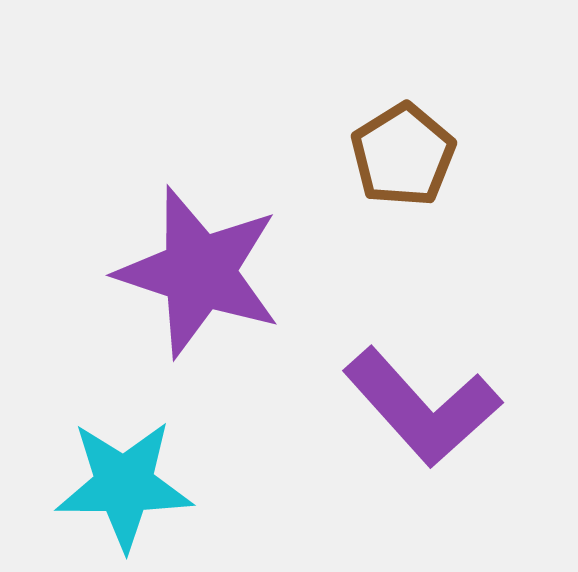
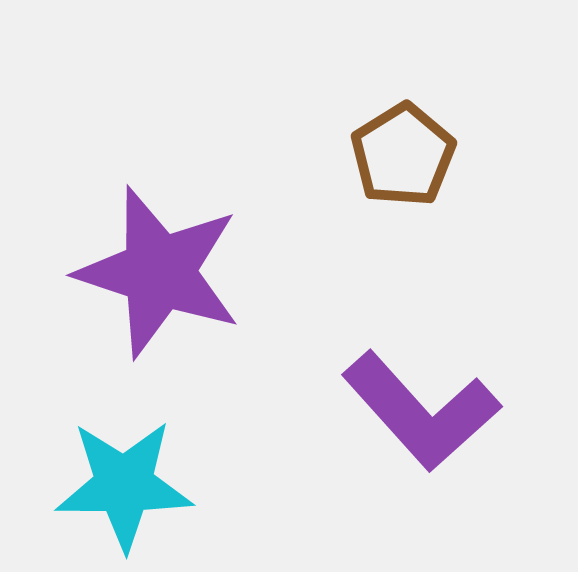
purple star: moved 40 px left
purple L-shape: moved 1 px left, 4 px down
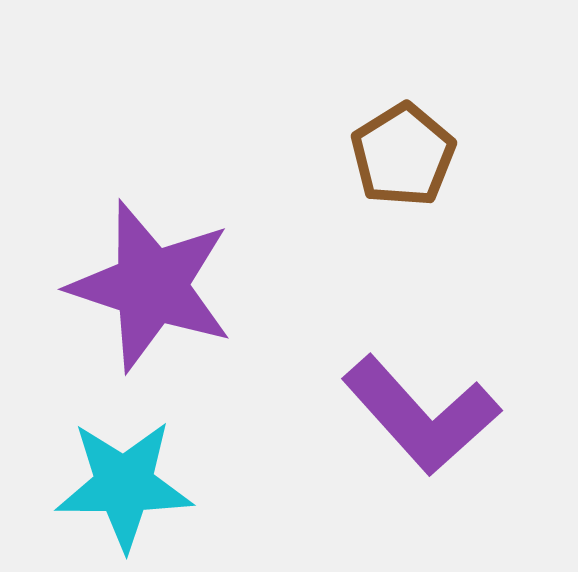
purple star: moved 8 px left, 14 px down
purple L-shape: moved 4 px down
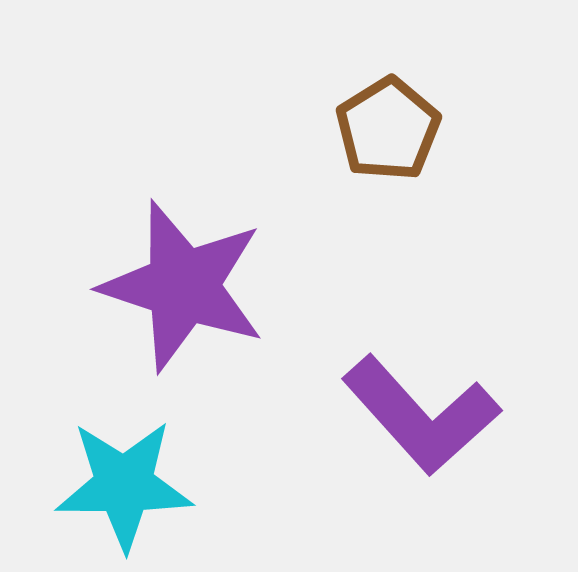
brown pentagon: moved 15 px left, 26 px up
purple star: moved 32 px right
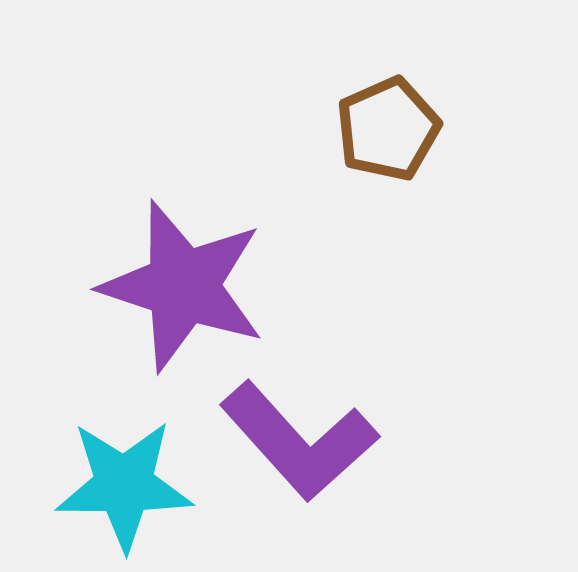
brown pentagon: rotated 8 degrees clockwise
purple L-shape: moved 122 px left, 26 px down
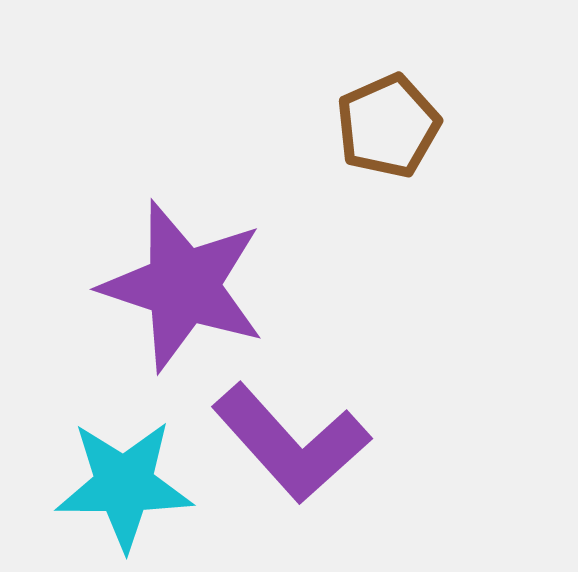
brown pentagon: moved 3 px up
purple L-shape: moved 8 px left, 2 px down
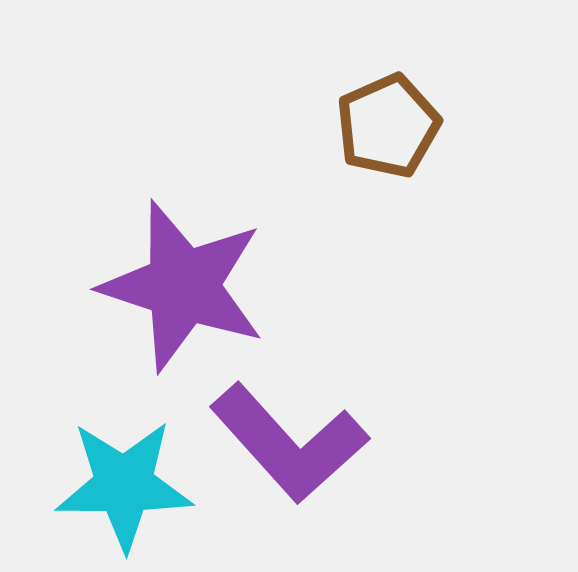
purple L-shape: moved 2 px left
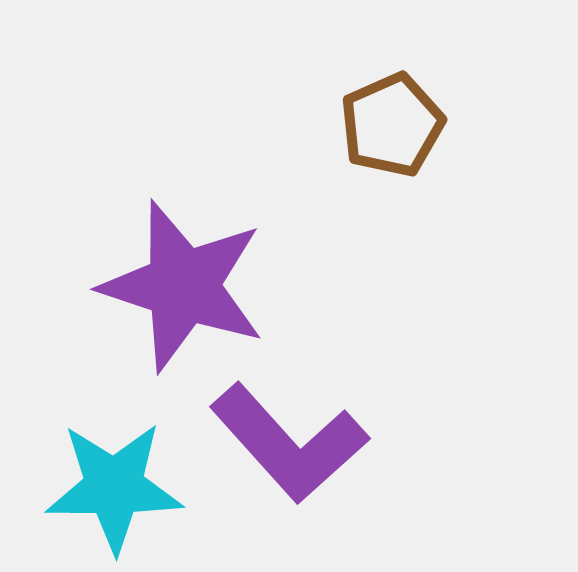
brown pentagon: moved 4 px right, 1 px up
cyan star: moved 10 px left, 2 px down
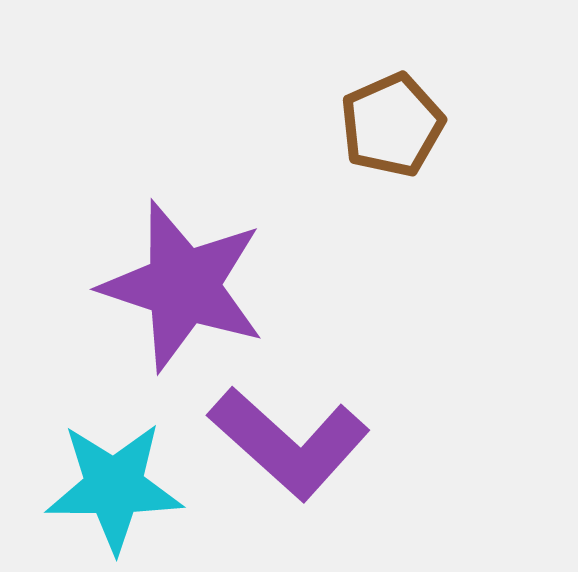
purple L-shape: rotated 6 degrees counterclockwise
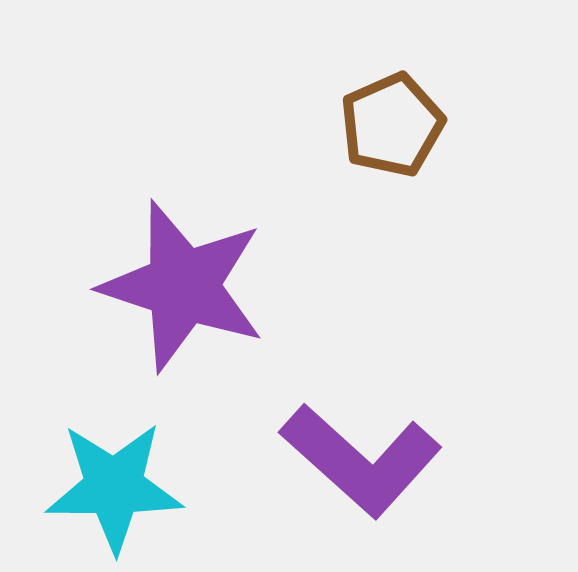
purple L-shape: moved 72 px right, 17 px down
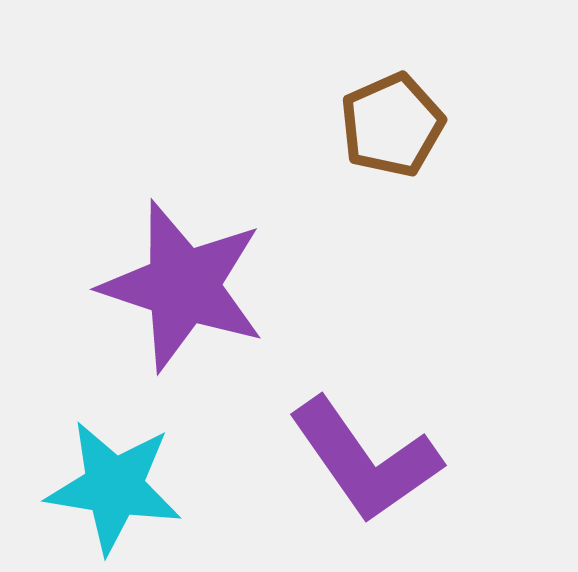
purple L-shape: moved 4 px right; rotated 13 degrees clockwise
cyan star: rotated 9 degrees clockwise
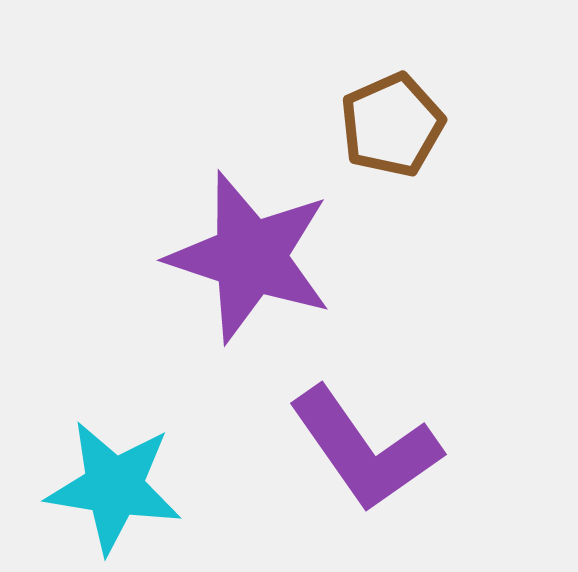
purple star: moved 67 px right, 29 px up
purple L-shape: moved 11 px up
